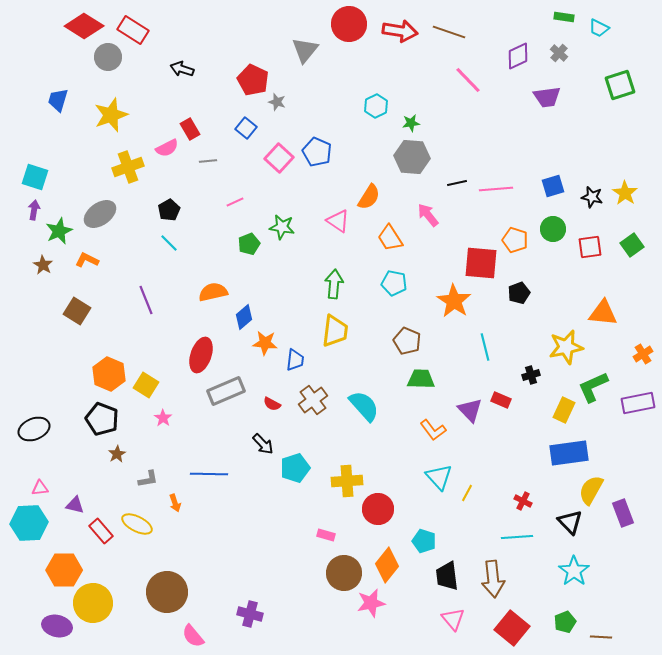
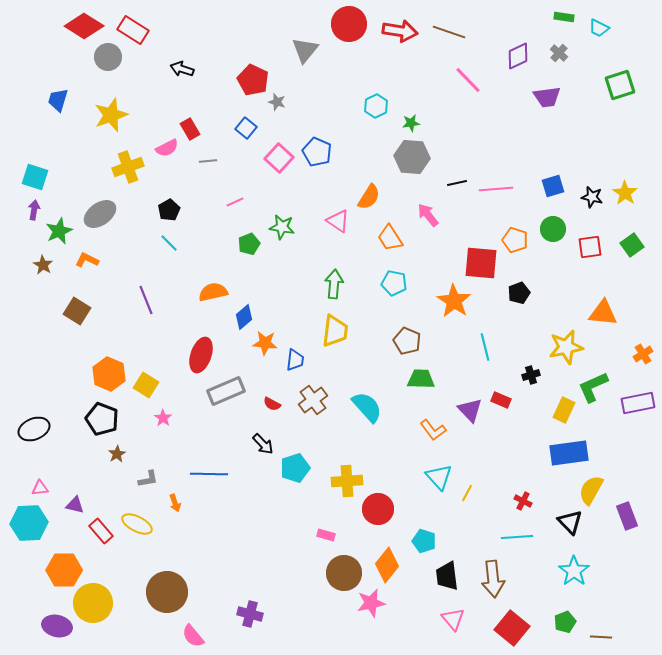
cyan semicircle at (364, 406): moved 3 px right, 1 px down
purple rectangle at (623, 513): moved 4 px right, 3 px down
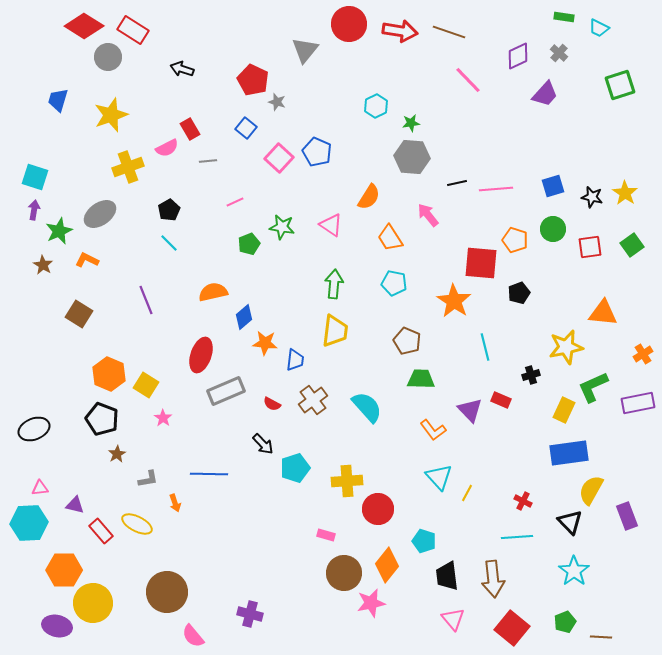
purple trapezoid at (547, 97): moved 2 px left, 3 px up; rotated 40 degrees counterclockwise
pink triangle at (338, 221): moved 7 px left, 4 px down
brown square at (77, 311): moved 2 px right, 3 px down
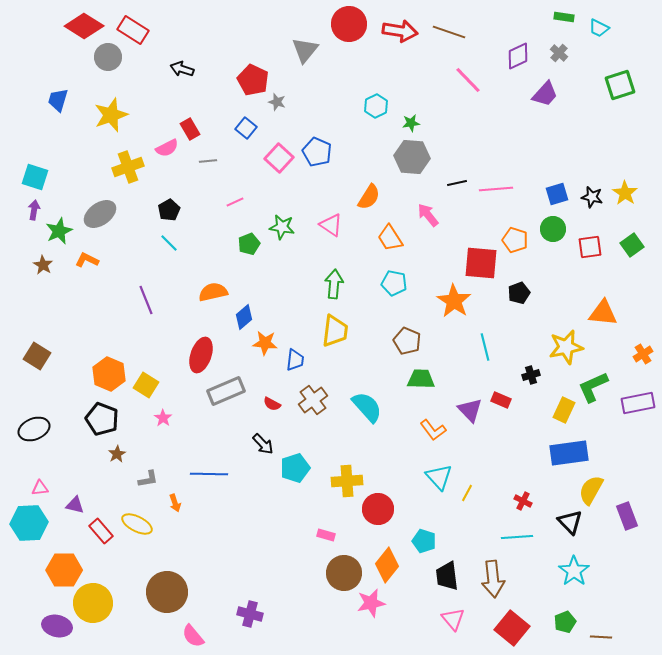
blue square at (553, 186): moved 4 px right, 8 px down
brown square at (79, 314): moved 42 px left, 42 px down
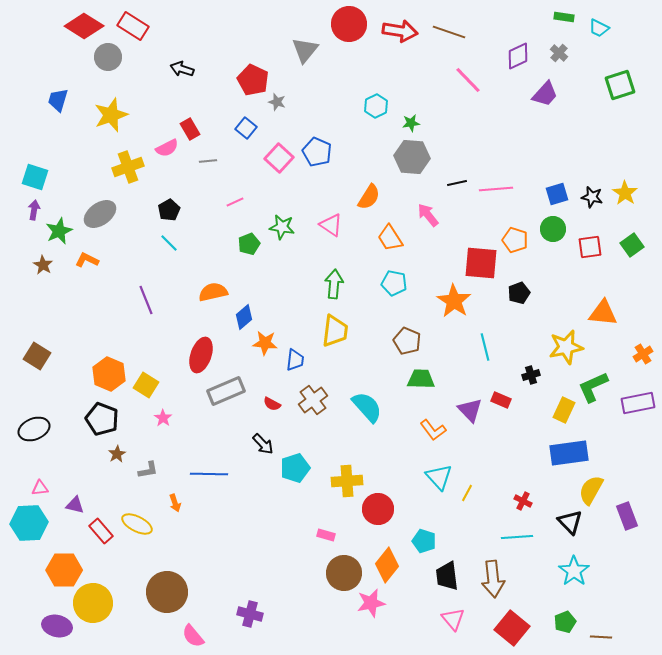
red rectangle at (133, 30): moved 4 px up
gray L-shape at (148, 479): moved 9 px up
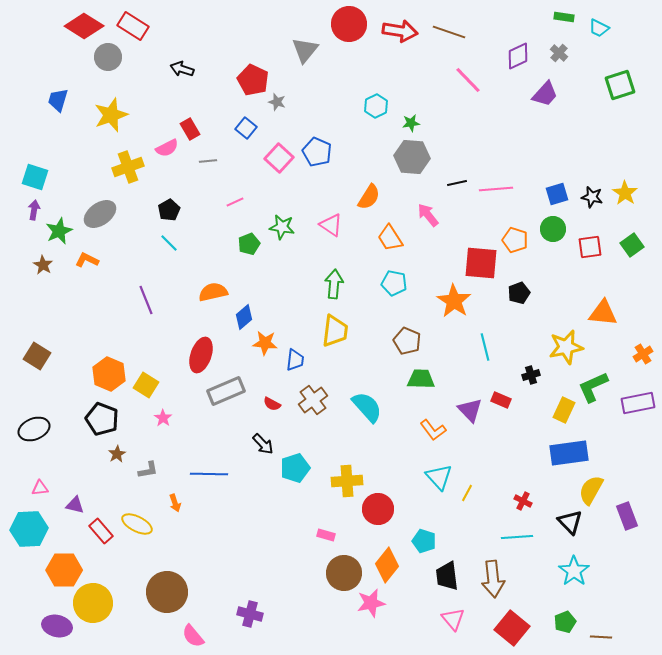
cyan hexagon at (29, 523): moved 6 px down
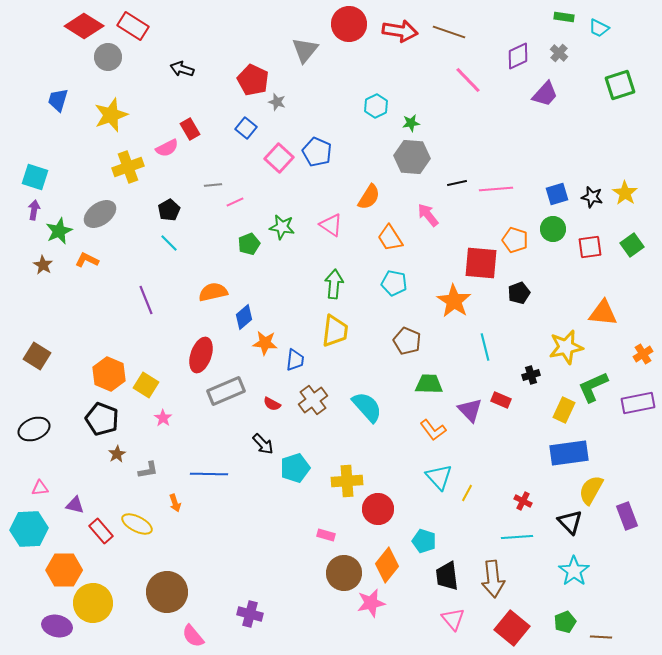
gray line at (208, 161): moved 5 px right, 24 px down
green trapezoid at (421, 379): moved 8 px right, 5 px down
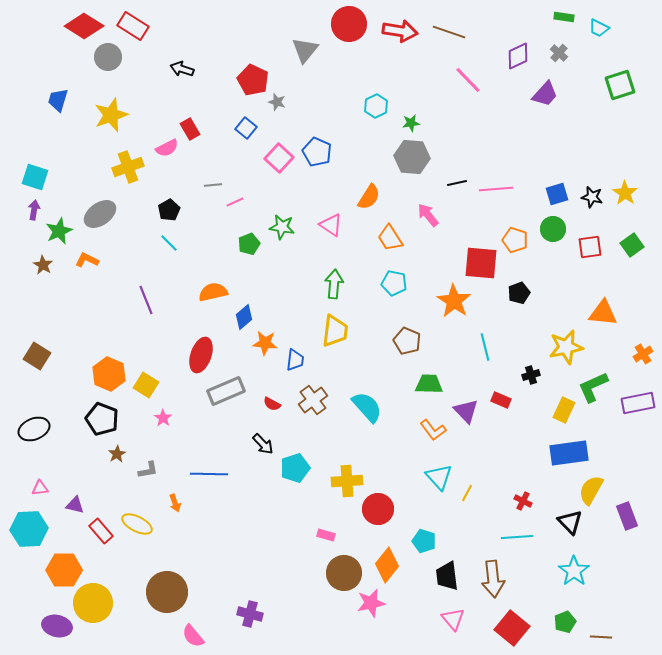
purple triangle at (470, 410): moved 4 px left, 1 px down
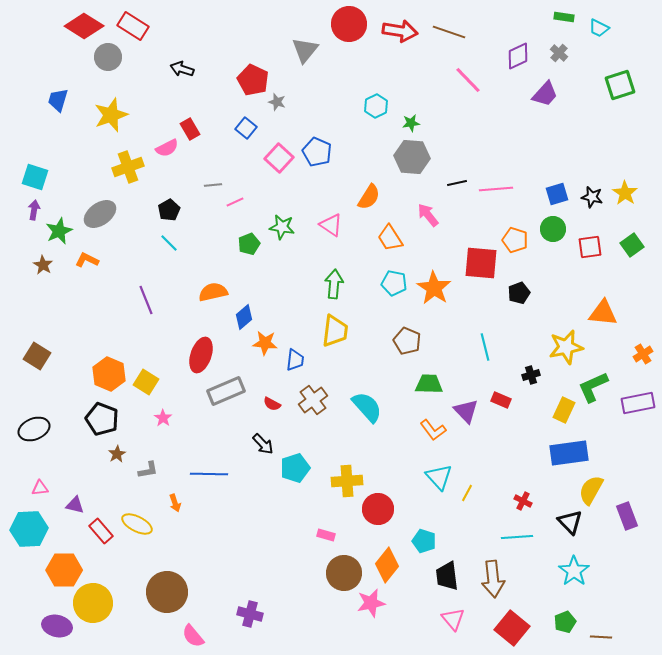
orange star at (454, 301): moved 20 px left, 13 px up
yellow square at (146, 385): moved 3 px up
